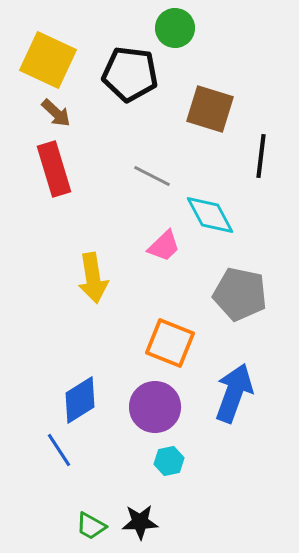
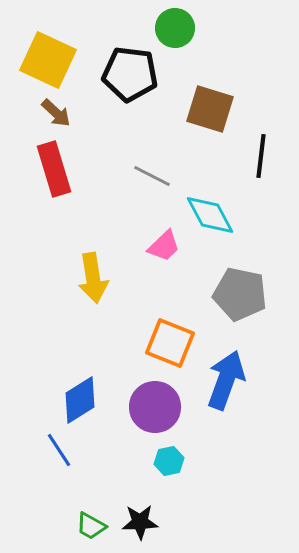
blue arrow: moved 8 px left, 13 px up
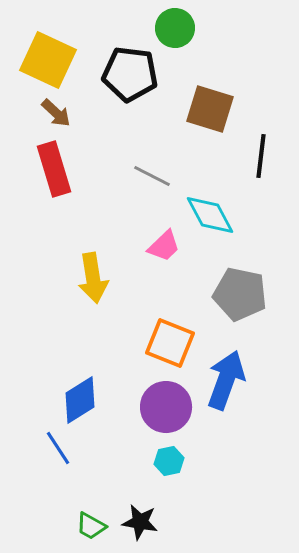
purple circle: moved 11 px right
blue line: moved 1 px left, 2 px up
black star: rotated 12 degrees clockwise
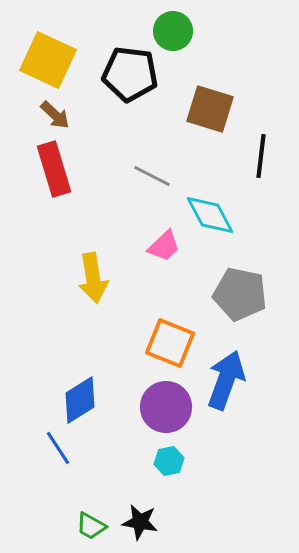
green circle: moved 2 px left, 3 px down
brown arrow: moved 1 px left, 2 px down
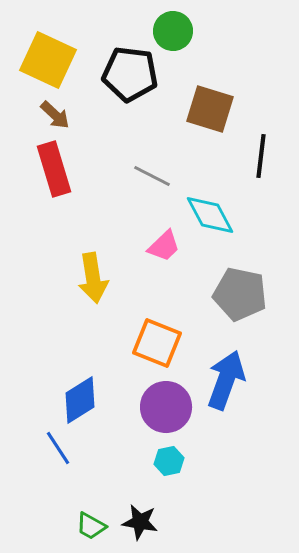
orange square: moved 13 px left
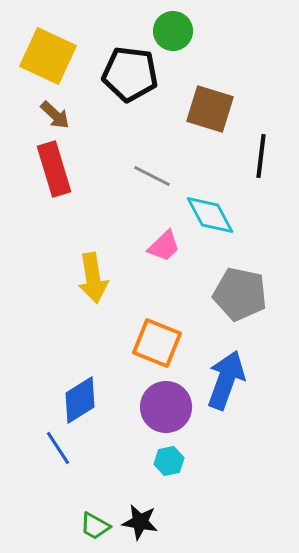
yellow square: moved 4 px up
green trapezoid: moved 4 px right
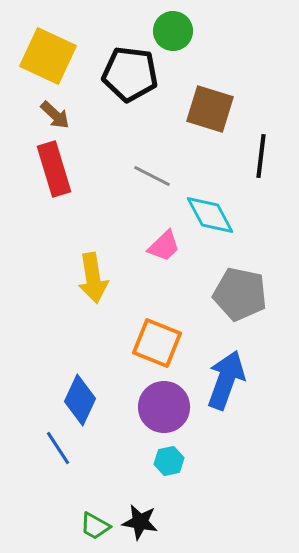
blue diamond: rotated 33 degrees counterclockwise
purple circle: moved 2 px left
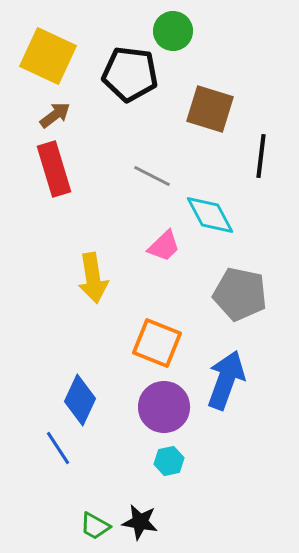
brown arrow: rotated 80 degrees counterclockwise
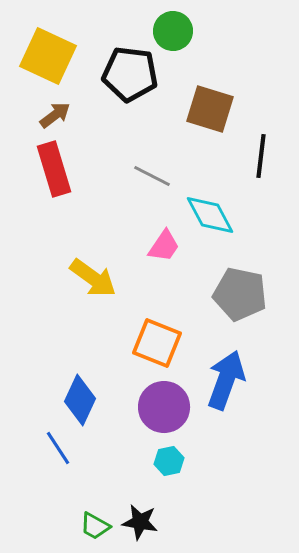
pink trapezoid: rotated 12 degrees counterclockwise
yellow arrow: rotated 45 degrees counterclockwise
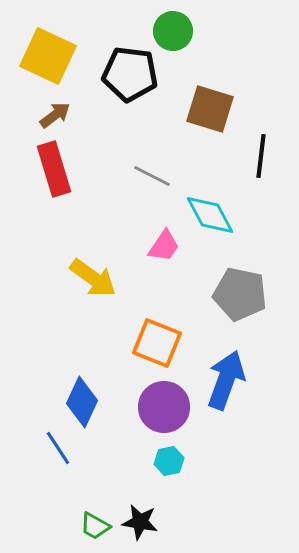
blue diamond: moved 2 px right, 2 px down
